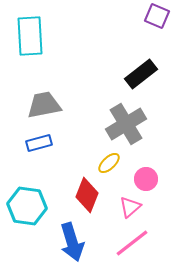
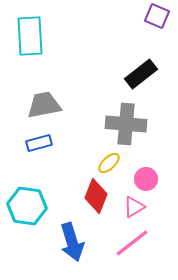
gray cross: rotated 36 degrees clockwise
red diamond: moved 9 px right, 1 px down
pink triangle: moved 4 px right; rotated 10 degrees clockwise
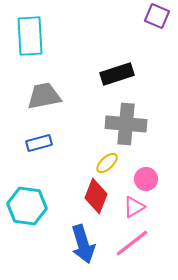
black rectangle: moved 24 px left; rotated 20 degrees clockwise
gray trapezoid: moved 9 px up
yellow ellipse: moved 2 px left
blue arrow: moved 11 px right, 2 px down
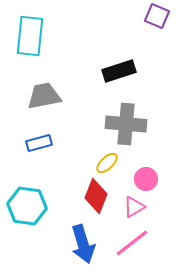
cyan rectangle: rotated 9 degrees clockwise
black rectangle: moved 2 px right, 3 px up
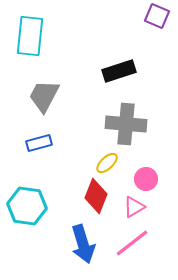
gray trapezoid: rotated 51 degrees counterclockwise
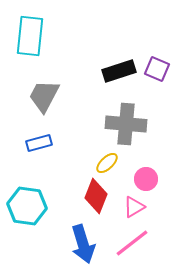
purple square: moved 53 px down
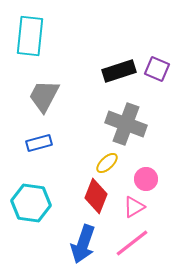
gray cross: rotated 15 degrees clockwise
cyan hexagon: moved 4 px right, 3 px up
blue arrow: rotated 36 degrees clockwise
